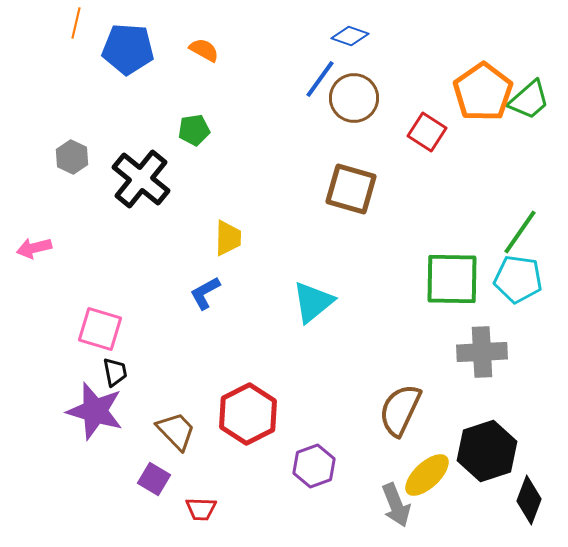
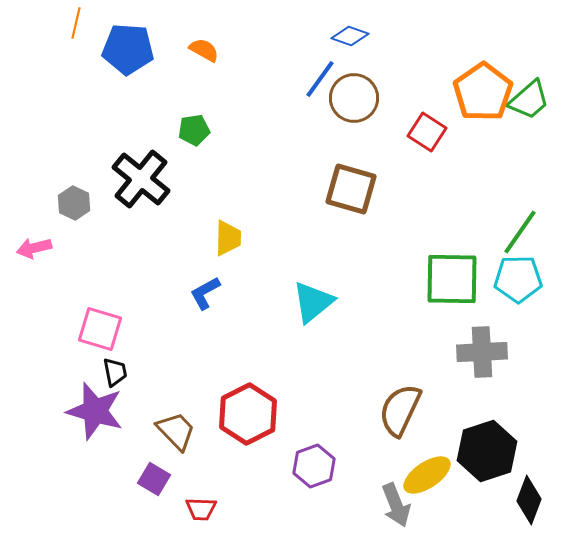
gray hexagon: moved 2 px right, 46 px down
cyan pentagon: rotated 9 degrees counterclockwise
yellow ellipse: rotated 9 degrees clockwise
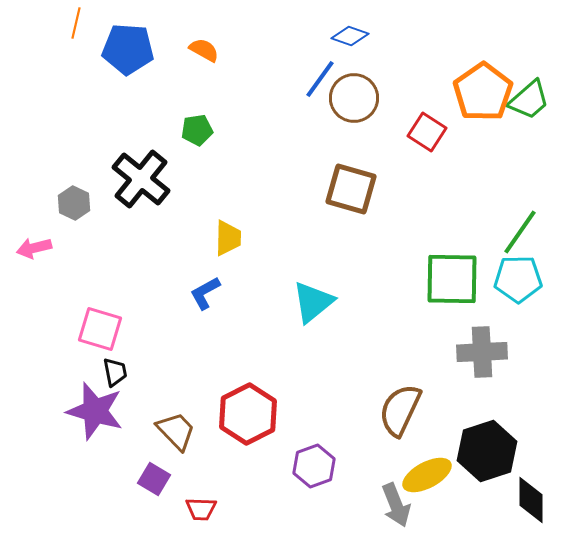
green pentagon: moved 3 px right
yellow ellipse: rotated 6 degrees clockwise
black diamond: moved 2 px right; rotated 21 degrees counterclockwise
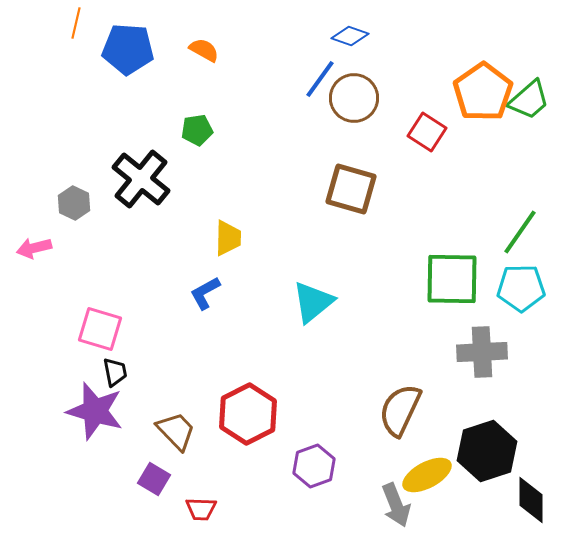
cyan pentagon: moved 3 px right, 9 px down
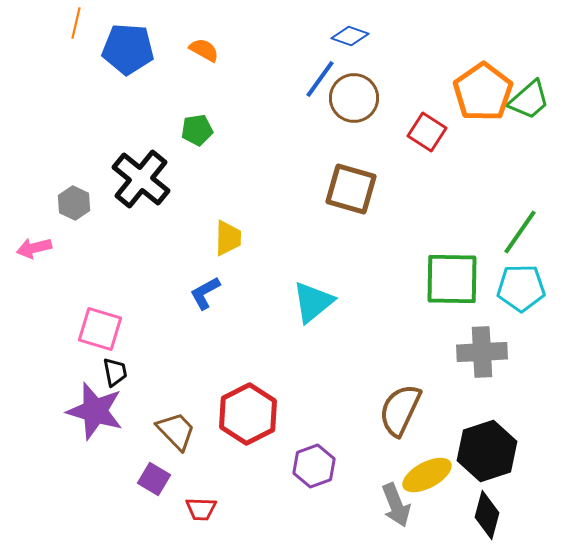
black diamond: moved 44 px left, 15 px down; rotated 15 degrees clockwise
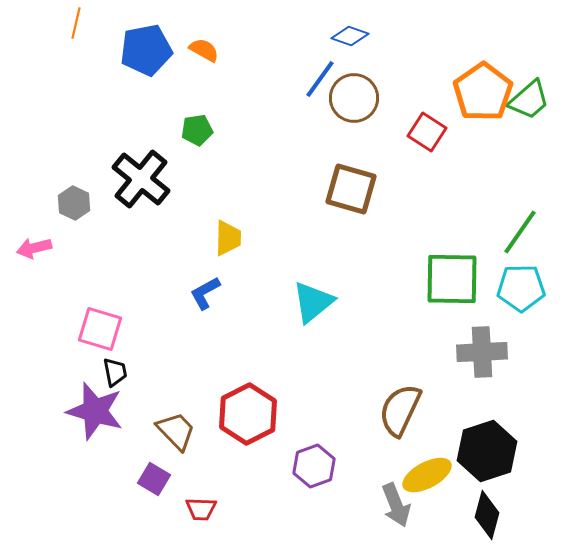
blue pentagon: moved 18 px right, 1 px down; rotated 15 degrees counterclockwise
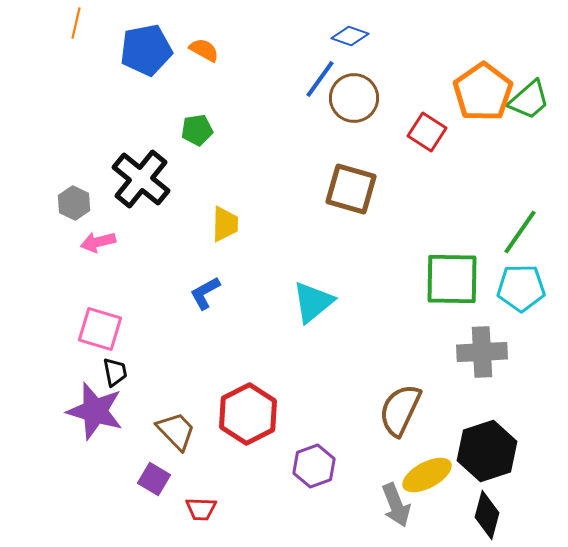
yellow trapezoid: moved 3 px left, 14 px up
pink arrow: moved 64 px right, 6 px up
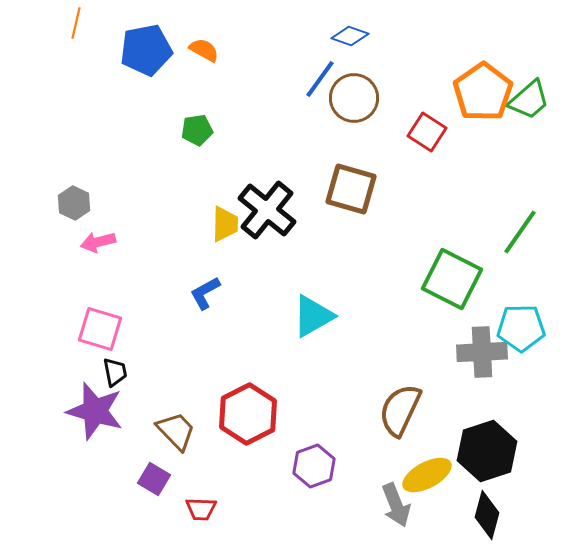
black cross: moved 126 px right, 31 px down
green square: rotated 26 degrees clockwise
cyan pentagon: moved 40 px down
cyan triangle: moved 14 px down; rotated 9 degrees clockwise
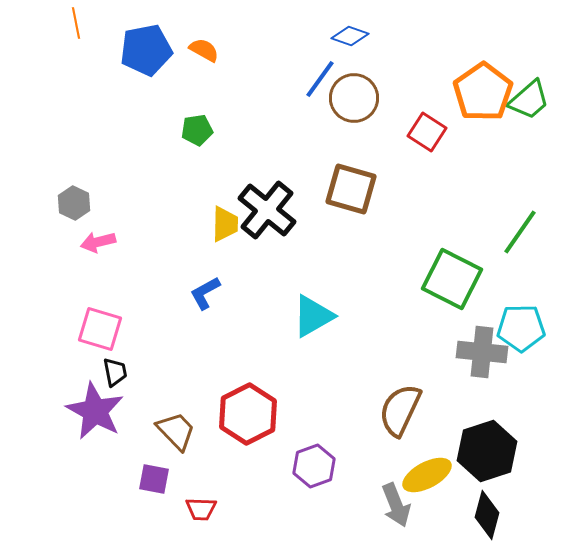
orange line: rotated 24 degrees counterclockwise
gray cross: rotated 9 degrees clockwise
purple star: rotated 12 degrees clockwise
purple square: rotated 20 degrees counterclockwise
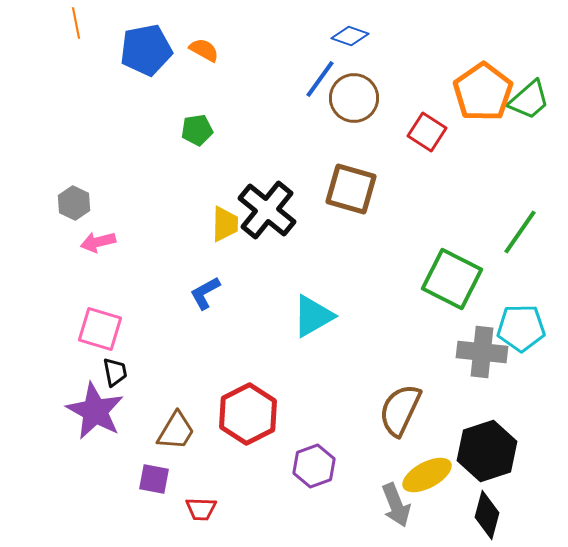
brown trapezoid: rotated 75 degrees clockwise
